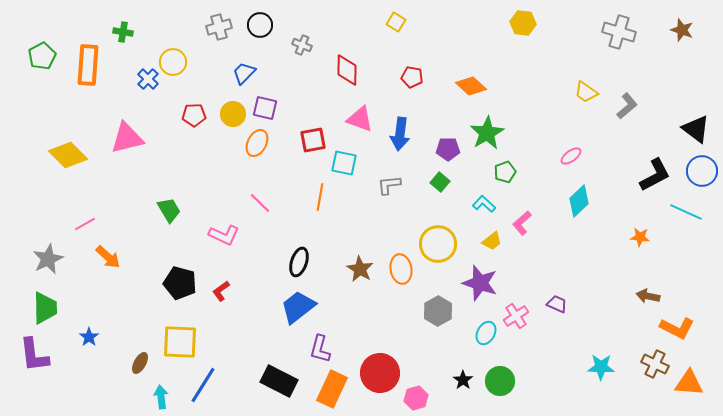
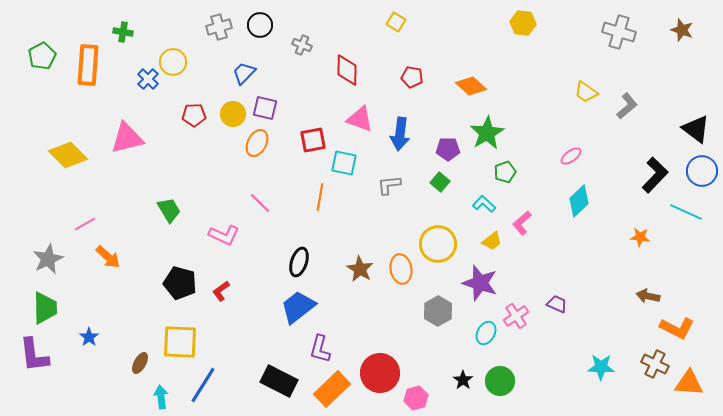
black L-shape at (655, 175): rotated 18 degrees counterclockwise
orange rectangle at (332, 389): rotated 21 degrees clockwise
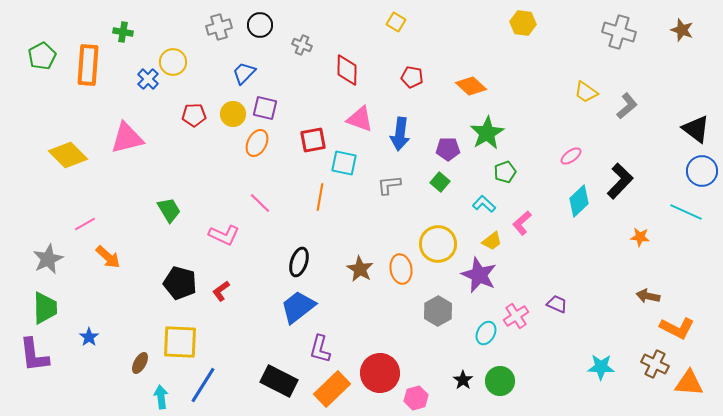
black L-shape at (655, 175): moved 35 px left, 6 px down
purple star at (480, 283): moved 1 px left, 8 px up; rotated 6 degrees clockwise
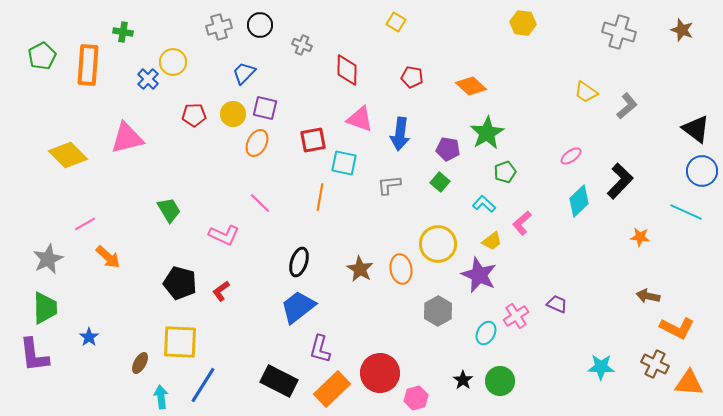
purple pentagon at (448, 149): rotated 10 degrees clockwise
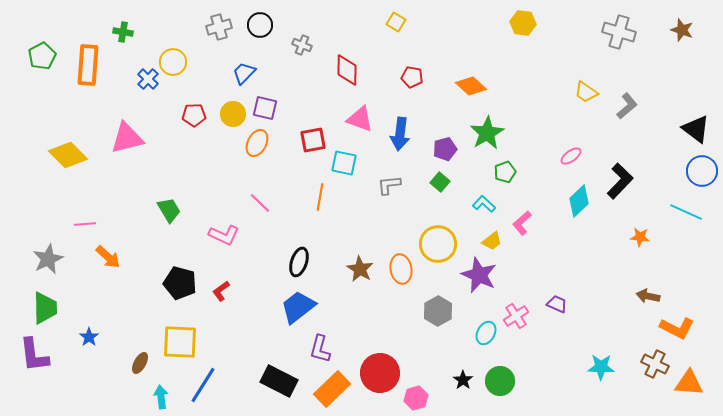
purple pentagon at (448, 149): moved 3 px left; rotated 25 degrees counterclockwise
pink line at (85, 224): rotated 25 degrees clockwise
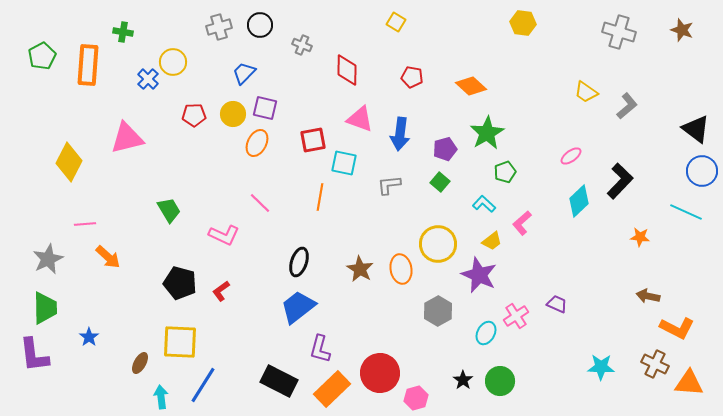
yellow diamond at (68, 155): moved 1 px right, 7 px down; rotated 72 degrees clockwise
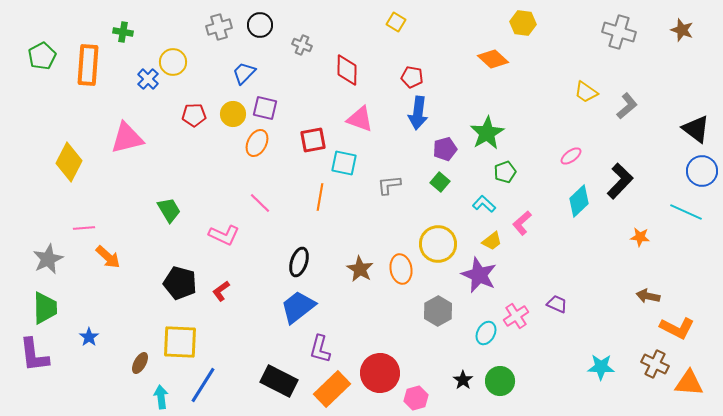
orange diamond at (471, 86): moved 22 px right, 27 px up
blue arrow at (400, 134): moved 18 px right, 21 px up
pink line at (85, 224): moved 1 px left, 4 px down
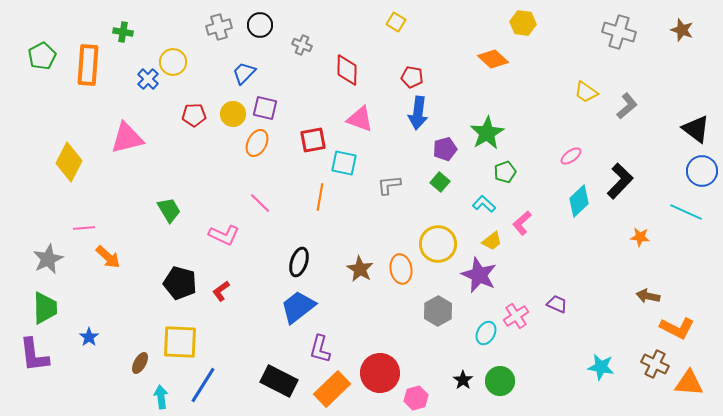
cyan star at (601, 367): rotated 8 degrees clockwise
